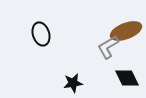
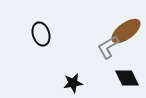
brown ellipse: rotated 16 degrees counterclockwise
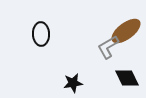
black ellipse: rotated 15 degrees clockwise
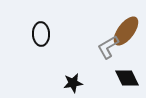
brown ellipse: rotated 16 degrees counterclockwise
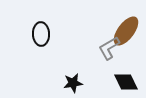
gray L-shape: moved 1 px right, 1 px down
black diamond: moved 1 px left, 4 px down
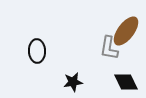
black ellipse: moved 4 px left, 17 px down
gray L-shape: rotated 50 degrees counterclockwise
black star: moved 1 px up
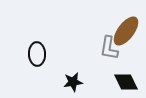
black ellipse: moved 3 px down
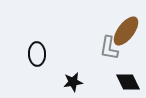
black diamond: moved 2 px right
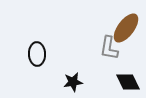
brown ellipse: moved 3 px up
